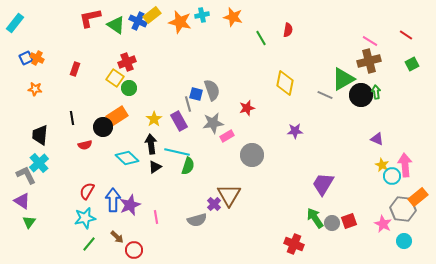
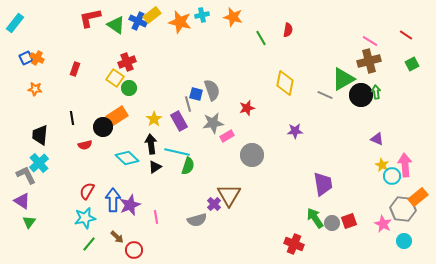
purple trapezoid at (323, 184): rotated 140 degrees clockwise
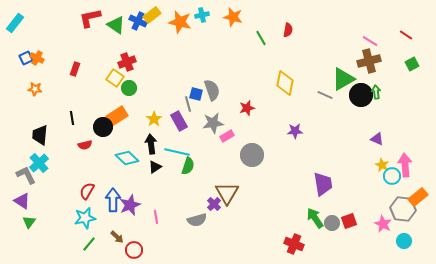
brown triangle at (229, 195): moved 2 px left, 2 px up
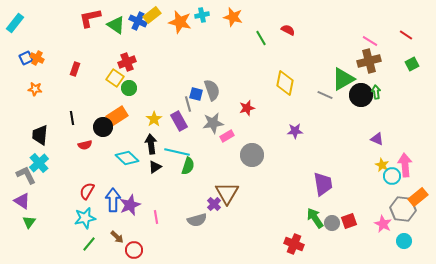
red semicircle at (288, 30): rotated 72 degrees counterclockwise
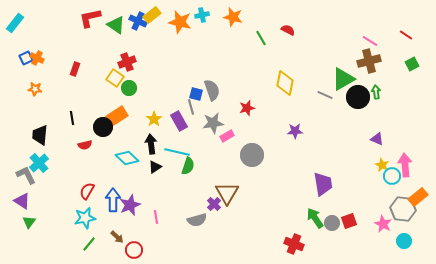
black circle at (361, 95): moved 3 px left, 2 px down
gray line at (188, 104): moved 3 px right, 3 px down
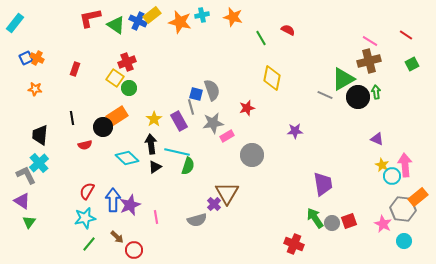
yellow diamond at (285, 83): moved 13 px left, 5 px up
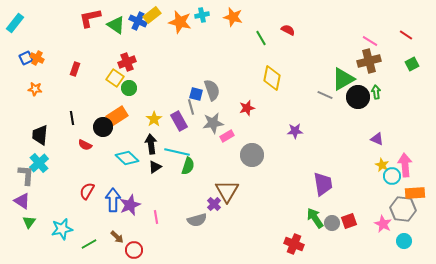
red semicircle at (85, 145): rotated 40 degrees clockwise
gray L-shape at (26, 175): rotated 30 degrees clockwise
brown triangle at (227, 193): moved 2 px up
orange rectangle at (418, 197): moved 3 px left, 4 px up; rotated 36 degrees clockwise
cyan star at (85, 218): moved 23 px left, 11 px down
green line at (89, 244): rotated 21 degrees clockwise
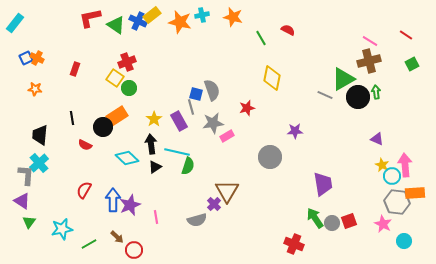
gray circle at (252, 155): moved 18 px right, 2 px down
red semicircle at (87, 191): moved 3 px left, 1 px up
gray hexagon at (403, 209): moved 6 px left, 7 px up
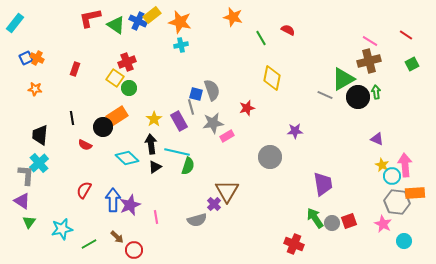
cyan cross at (202, 15): moved 21 px left, 30 px down
